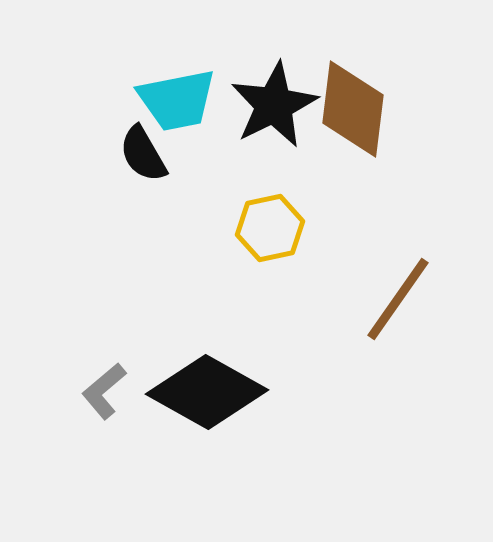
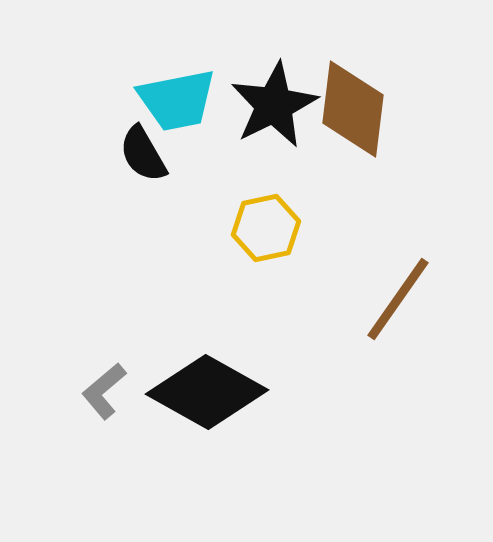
yellow hexagon: moved 4 px left
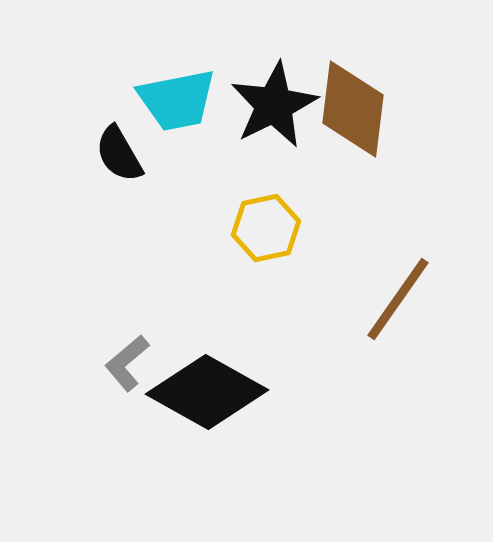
black semicircle: moved 24 px left
gray L-shape: moved 23 px right, 28 px up
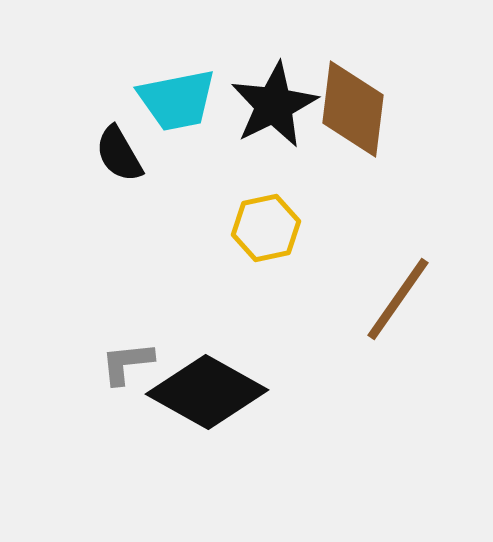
gray L-shape: rotated 34 degrees clockwise
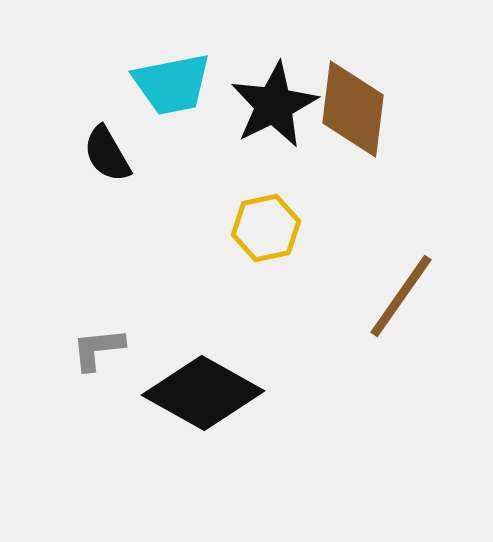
cyan trapezoid: moved 5 px left, 16 px up
black semicircle: moved 12 px left
brown line: moved 3 px right, 3 px up
gray L-shape: moved 29 px left, 14 px up
black diamond: moved 4 px left, 1 px down
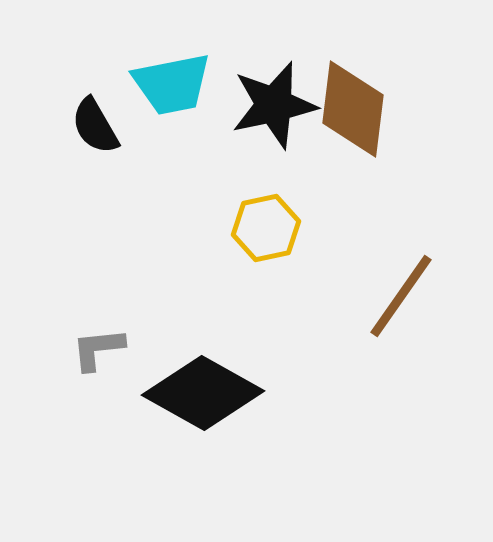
black star: rotated 14 degrees clockwise
black semicircle: moved 12 px left, 28 px up
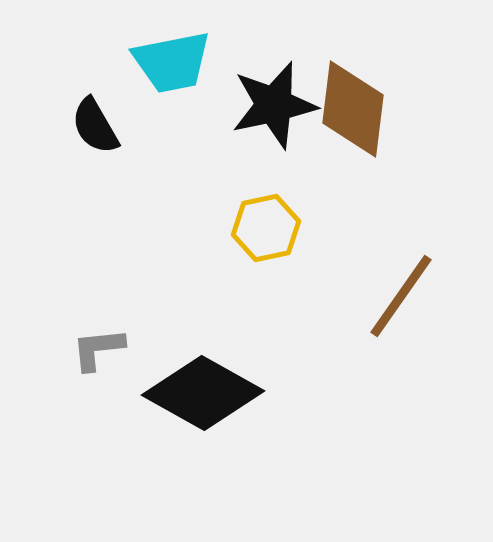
cyan trapezoid: moved 22 px up
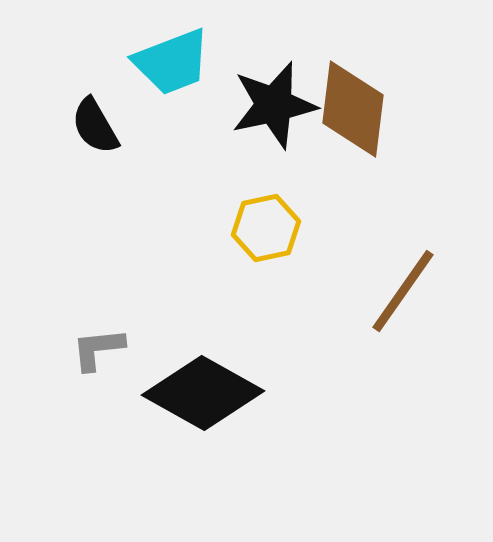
cyan trapezoid: rotated 10 degrees counterclockwise
brown line: moved 2 px right, 5 px up
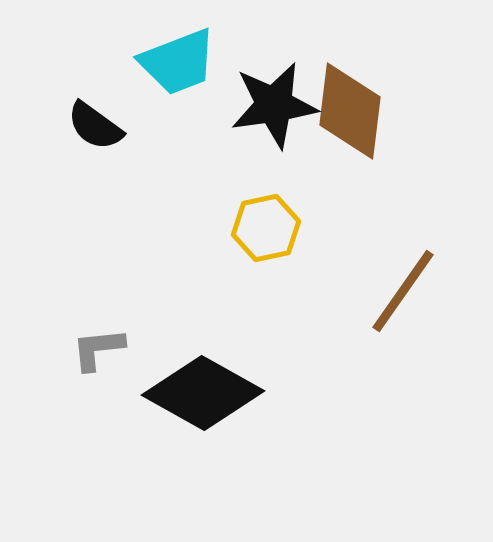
cyan trapezoid: moved 6 px right
black star: rotated 4 degrees clockwise
brown diamond: moved 3 px left, 2 px down
black semicircle: rotated 24 degrees counterclockwise
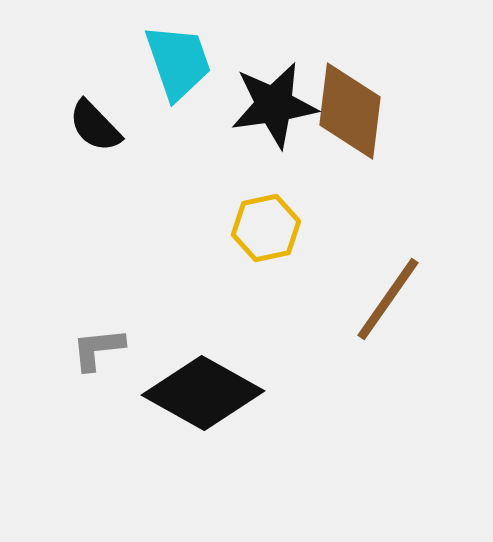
cyan trapezoid: rotated 88 degrees counterclockwise
black semicircle: rotated 10 degrees clockwise
brown line: moved 15 px left, 8 px down
